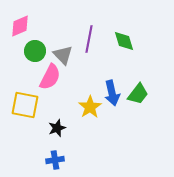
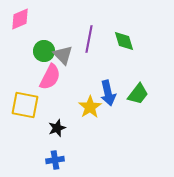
pink diamond: moved 7 px up
green circle: moved 9 px right
blue arrow: moved 4 px left
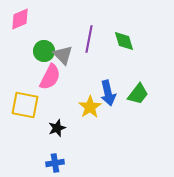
blue cross: moved 3 px down
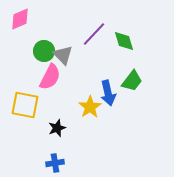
purple line: moved 5 px right, 5 px up; rotated 32 degrees clockwise
green trapezoid: moved 6 px left, 13 px up
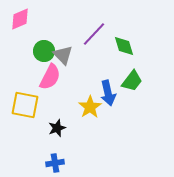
green diamond: moved 5 px down
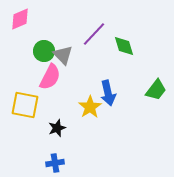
green trapezoid: moved 24 px right, 9 px down
